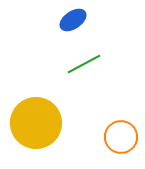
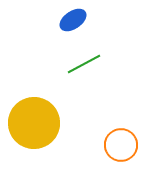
yellow circle: moved 2 px left
orange circle: moved 8 px down
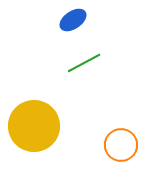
green line: moved 1 px up
yellow circle: moved 3 px down
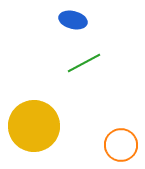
blue ellipse: rotated 48 degrees clockwise
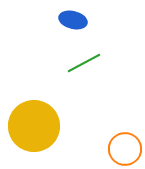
orange circle: moved 4 px right, 4 px down
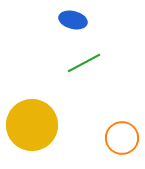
yellow circle: moved 2 px left, 1 px up
orange circle: moved 3 px left, 11 px up
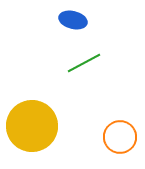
yellow circle: moved 1 px down
orange circle: moved 2 px left, 1 px up
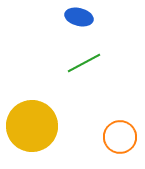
blue ellipse: moved 6 px right, 3 px up
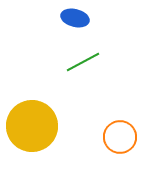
blue ellipse: moved 4 px left, 1 px down
green line: moved 1 px left, 1 px up
